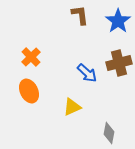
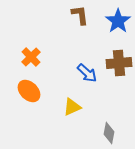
brown cross: rotated 10 degrees clockwise
orange ellipse: rotated 20 degrees counterclockwise
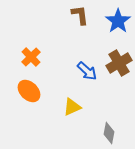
brown cross: rotated 25 degrees counterclockwise
blue arrow: moved 2 px up
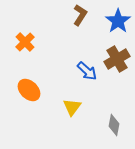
brown L-shape: rotated 40 degrees clockwise
orange cross: moved 6 px left, 15 px up
brown cross: moved 2 px left, 4 px up
orange ellipse: moved 1 px up
yellow triangle: rotated 30 degrees counterclockwise
gray diamond: moved 5 px right, 8 px up
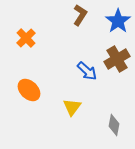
orange cross: moved 1 px right, 4 px up
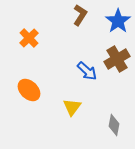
orange cross: moved 3 px right
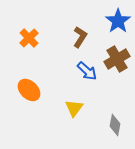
brown L-shape: moved 22 px down
yellow triangle: moved 2 px right, 1 px down
gray diamond: moved 1 px right
